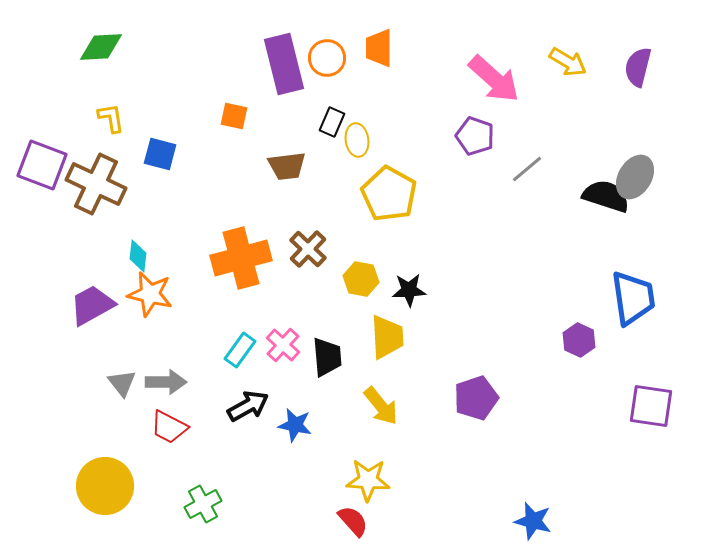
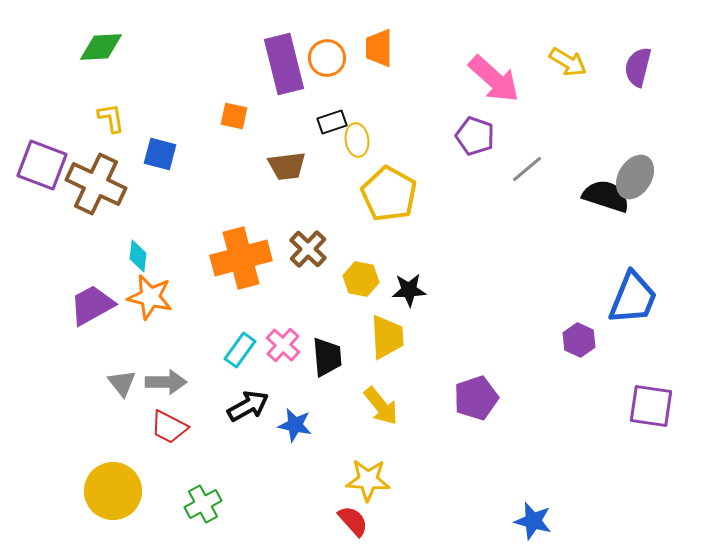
black rectangle at (332, 122): rotated 48 degrees clockwise
orange star at (150, 294): moved 3 px down
blue trapezoid at (633, 298): rotated 30 degrees clockwise
yellow circle at (105, 486): moved 8 px right, 5 px down
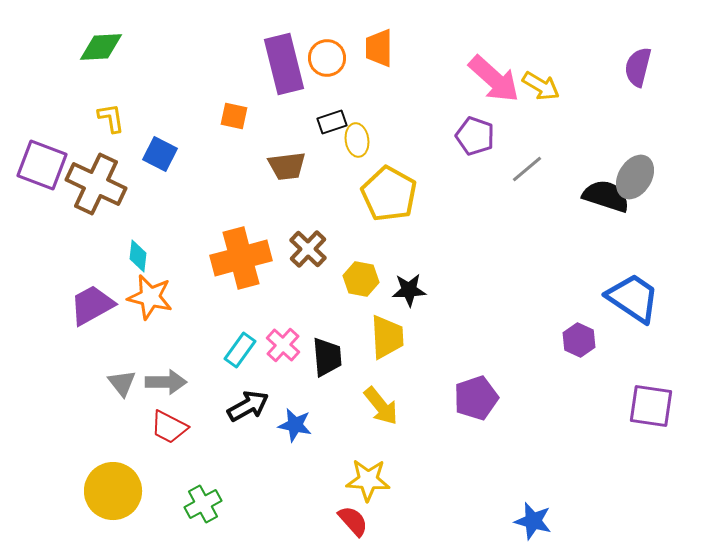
yellow arrow at (568, 62): moved 27 px left, 24 px down
blue square at (160, 154): rotated 12 degrees clockwise
blue trapezoid at (633, 298): rotated 78 degrees counterclockwise
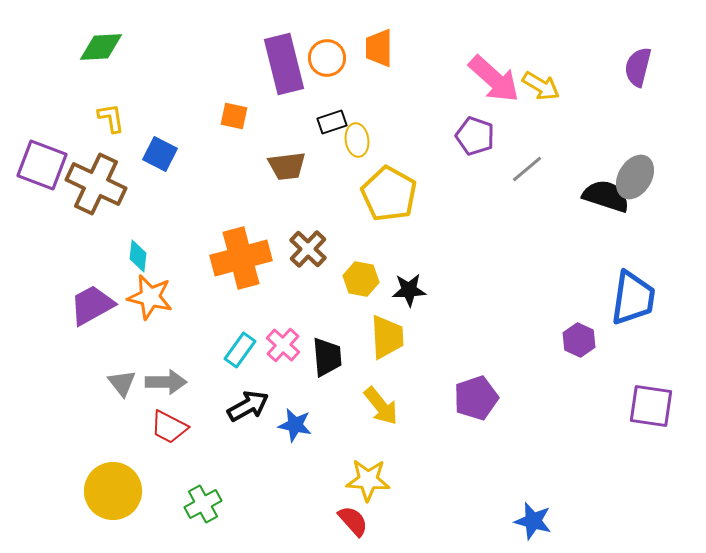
blue trapezoid at (633, 298): rotated 64 degrees clockwise
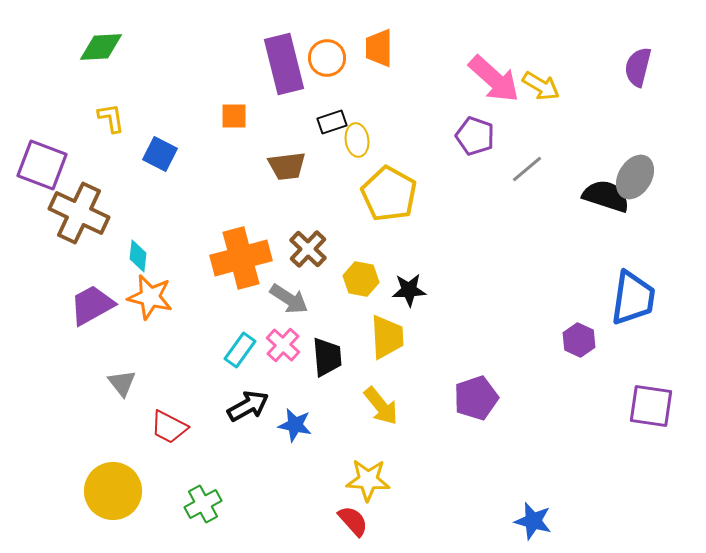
orange square at (234, 116): rotated 12 degrees counterclockwise
brown cross at (96, 184): moved 17 px left, 29 px down
gray arrow at (166, 382): moved 123 px right, 83 px up; rotated 33 degrees clockwise
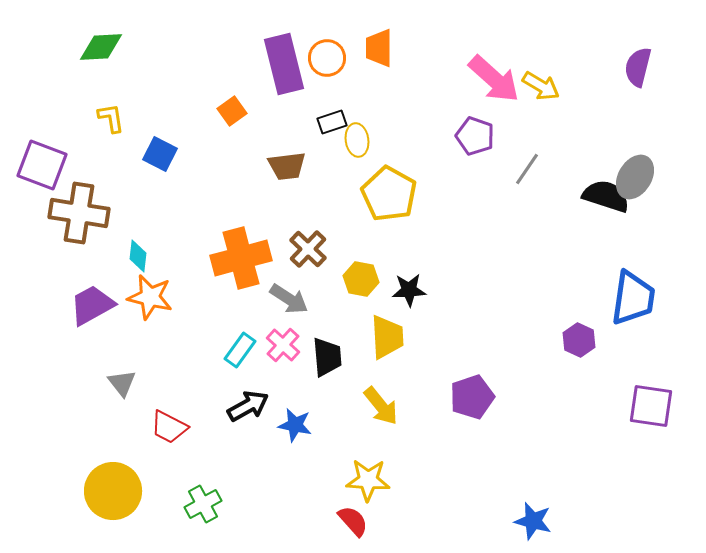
orange square at (234, 116): moved 2 px left, 5 px up; rotated 36 degrees counterclockwise
gray line at (527, 169): rotated 16 degrees counterclockwise
brown cross at (79, 213): rotated 16 degrees counterclockwise
purple pentagon at (476, 398): moved 4 px left, 1 px up
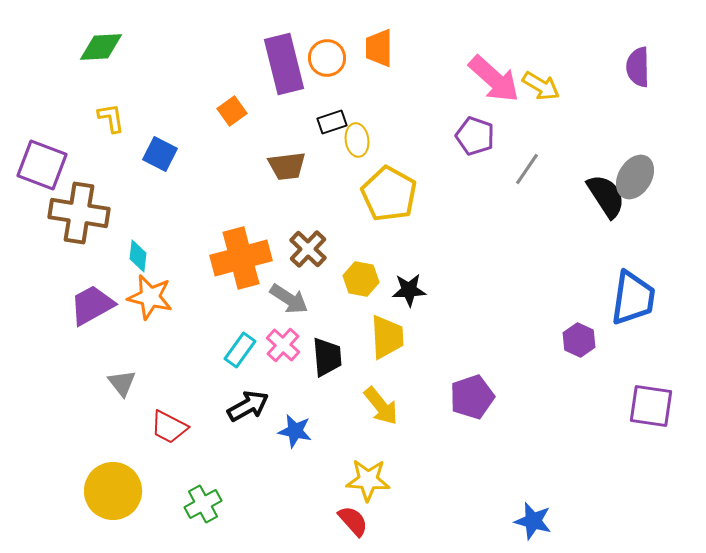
purple semicircle at (638, 67): rotated 15 degrees counterclockwise
black semicircle at (606, 196): rotated 39 degrees clockwise
blue star at (295, 425): moved 6 px down
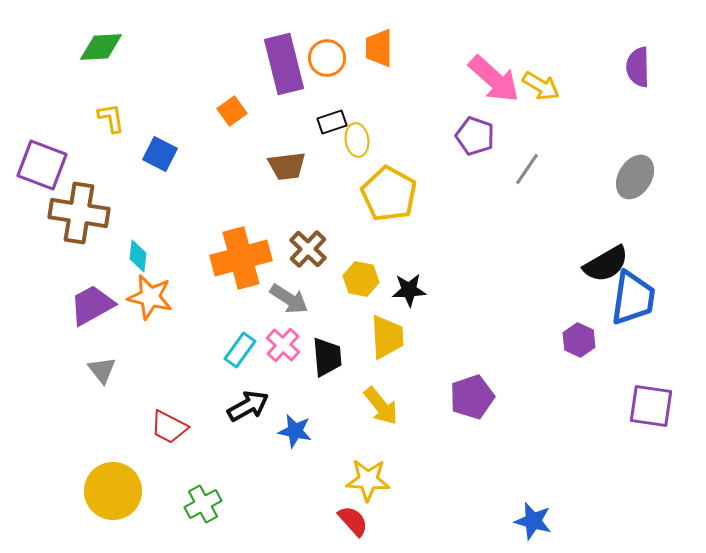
black semicircle at (606, 196): moved 68 px down; rotated 93 degrees clockwise
gray triangle at (122, 383): moved 20 px left, 13 px up
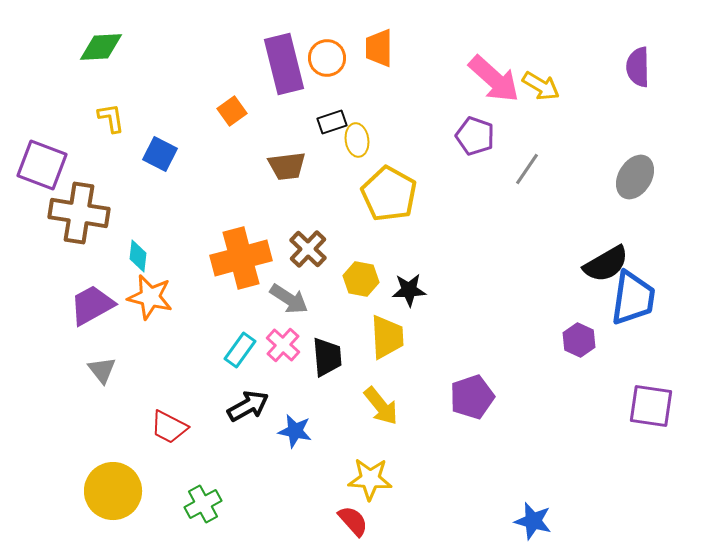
yellow star at (368, 480): moved 2 px right, 1 px up
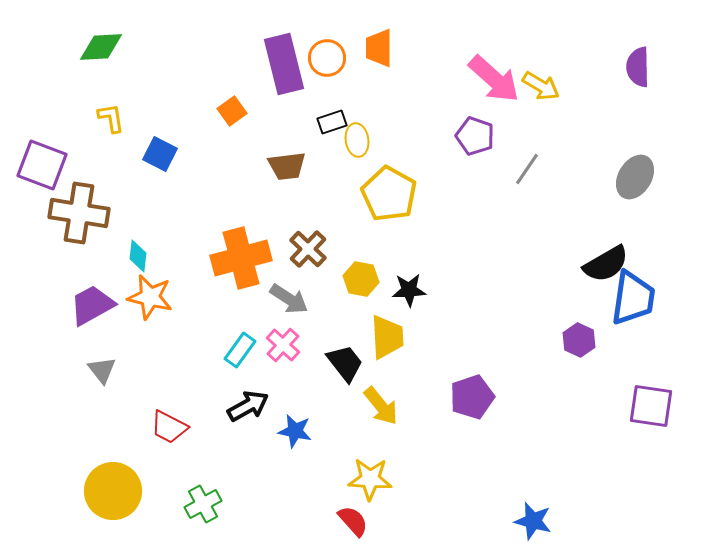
black trapezoid at (327, 357): moved 18 px right, 6 px down; rotated 33 degrees counterclockwise
